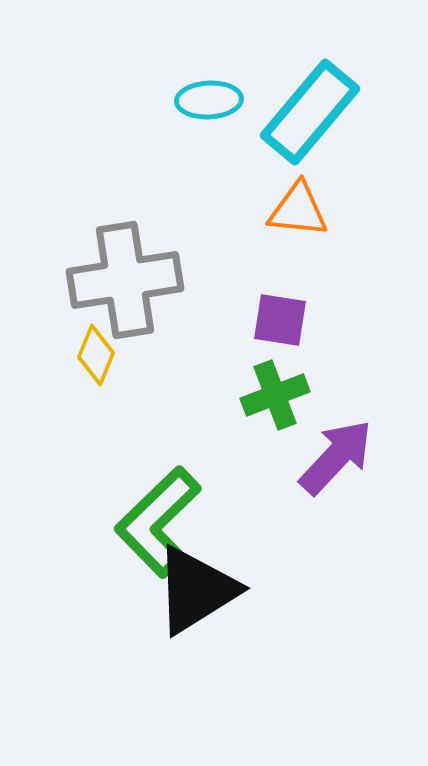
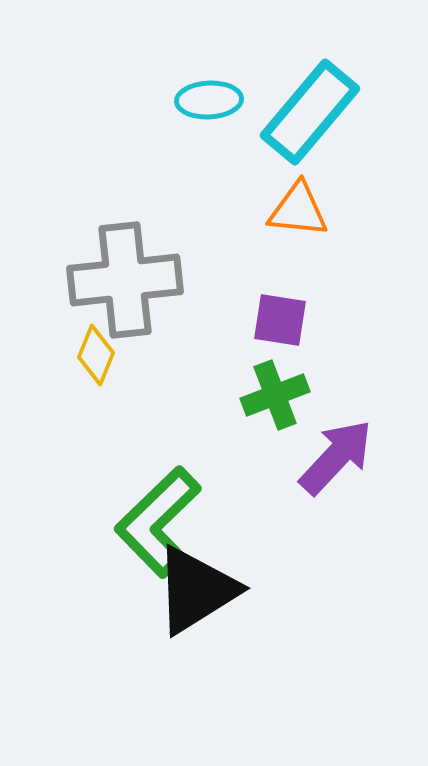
gray cross: rotated 3 degrees clockwise
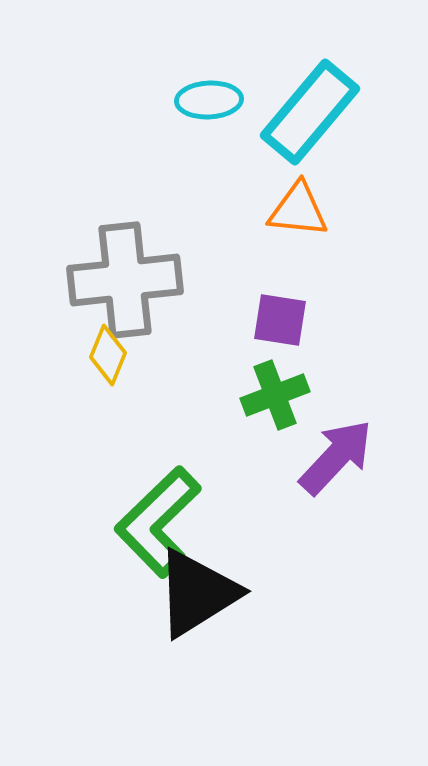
yellow diamond: moved 12 px right
black triangle: moved 1 px right, 3 px down
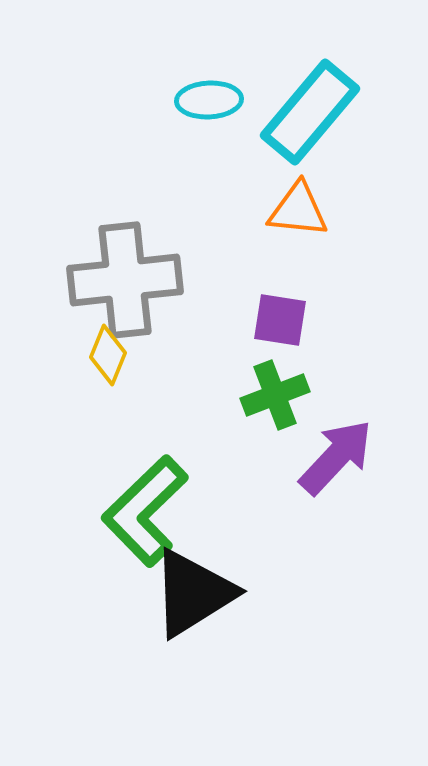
green L-shape: moved 13 px left, 11 px up
black triangle: moved 4 px left
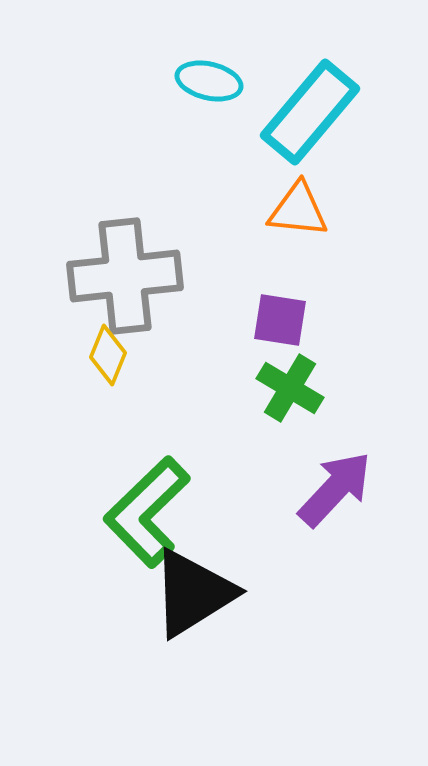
cyan ellipse: moved 19 px up; rotated 16 degrees clockwise
gray cross: moved 4 px up
green cross: moved 15 px right, 7 px up; rotated 38 degrees counterclockwise
purple arrow: moved 1 px left, 32 px down
green L-shape: moved 2 px right, 1 px down
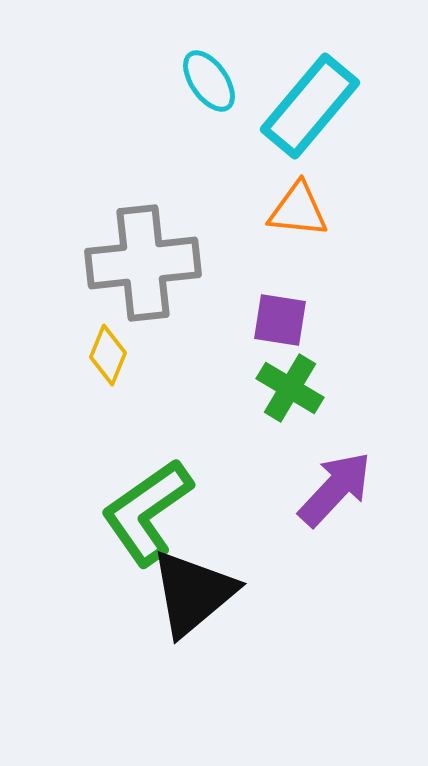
cyan ellipse: rotated 42 degrees clockwise
cyan rectangle: moved 6 px up
gray cross: moved 18 px right, 13 px up
green L-shape: rotated 9 degrees clockwise
black triangle: rotated 8 degrees counterclockwise
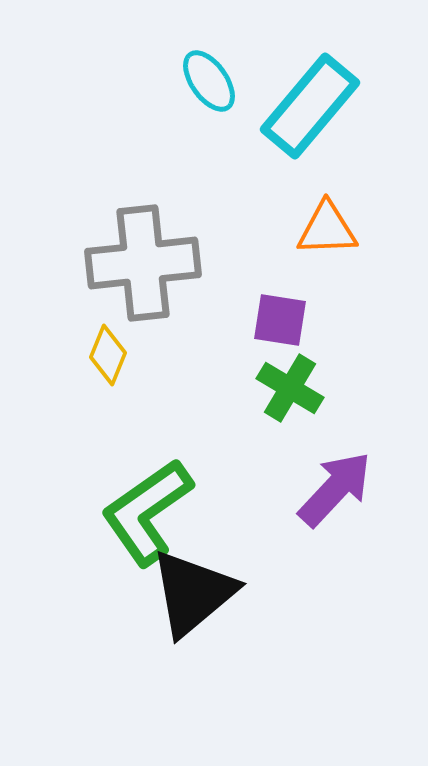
orange triangle: moved 29 px right, 19 px down; rotated 8 degrees counterclockwise
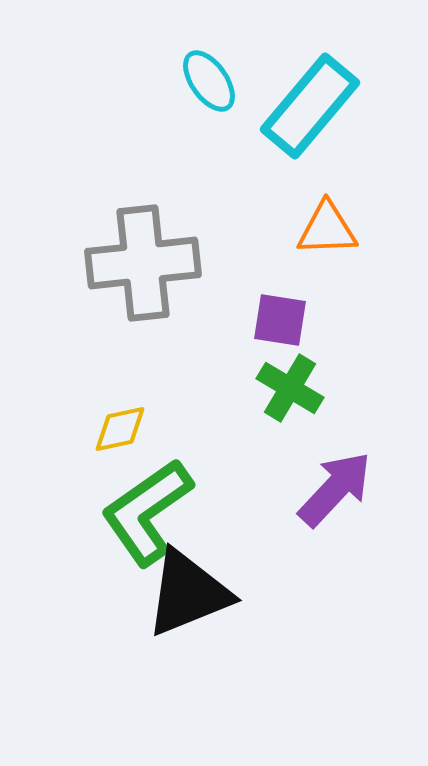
yellow diamond: moved 12 px right, 74 px down; rotated 56 degrees clockwise
black triangle: moved 5 px left; rotated 18 degrees clockwise
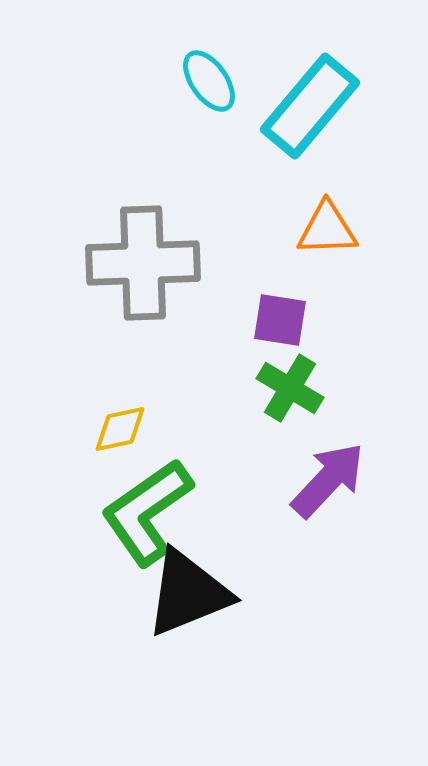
gray cross: rotated 4 degrees clockwise
purple arrow: moved 7 px left, 9 px up
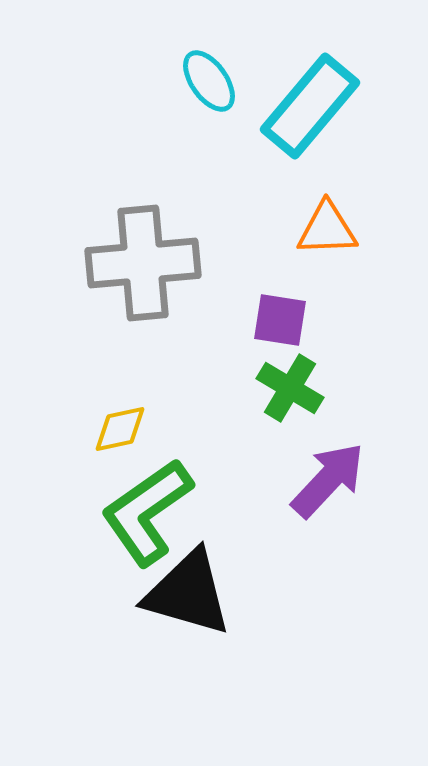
gray cross: rotated 3 degrees counterclockwise
black triangle: rotated 38 degrees clockwise
